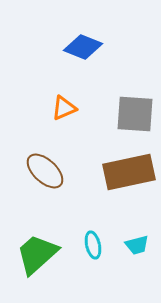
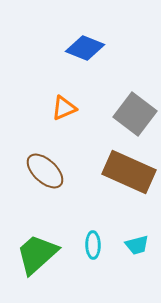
blue diamond: moved 2 px right, 1 px down
gray square: rotated 33 degrees clockwise
brown rectangle: rotated 36 degrees clockwise
cyan ellipse: rotated 12 degrees clockwise
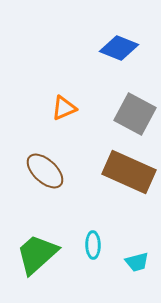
blue diamond: moved 34 px right
gray square: rotated 9 degrees counterclockwise
cyan trapezoid: moved 17 px down
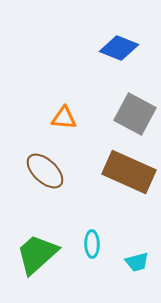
orange triangle: moved 10 px down; rotated 28 degrees clockwise
cyan ellipse: moved 1 px left, 1 px up
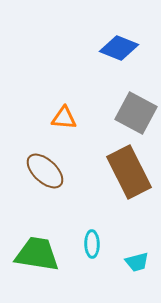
gray square: moved 1 px right, 1 px up
brown rectangle: rotated 39 degrees clockwise
green trapezoid: rotated 51 degrees clockwise
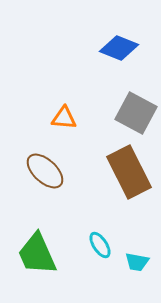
cyan ellipse: moved 8 px right, 1 px down; rotated 32 degrees counterclockwise
green trapezoid: rotated 123 degrees counterclockwise
cyan trapezoid: rotated 25 degrees clockwise
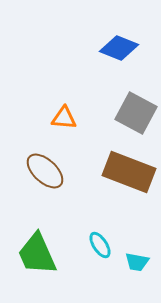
brown rectangle: rotated 42 degrees counterclockwise
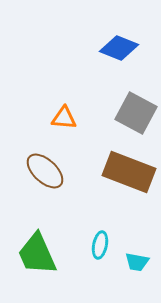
cyan ellipse: rotated 44 degrees clockwise
